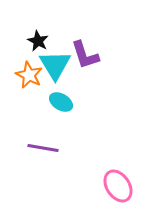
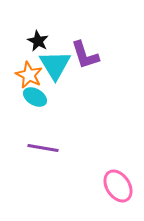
cyan ellipse: moved 26 px left, 5 px up
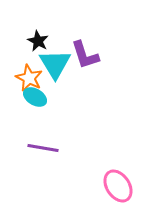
cyan triangle: moved 1 px up
orange star: moved 3 px down
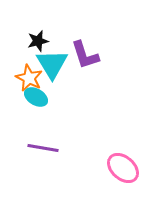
black star: rotated 30 degrees clockwise
cyan triangle: moved 3 px left
cyan ellipse: moved 1 px right
pink ellipse: moved 5 px right, 18 px up; rotated 16 degrees counterclockwise
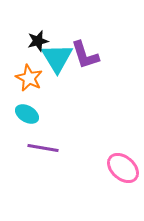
cyan triangle: moved 5 px right, 6 px up
cyan ellipse: moved 9 px left, 17 px down
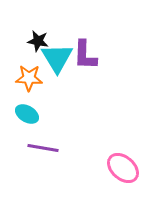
black star: rotated 25 degrees clockwise
purple L-shape: rotated 20 degrees clockwise
orange star: rotated 24 degrees counterclockwise
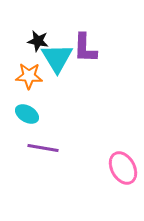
purple L-shape: moved 7 px up
orange star: moved 2 px up
pink ellipse: rotated 20 degrees clockwise
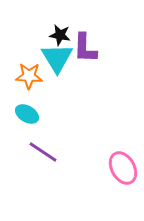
black star: moved 22 px right, 6 px up
purple line: moved 4 px down; rotated 24 degrees clockwise
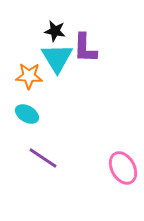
black star: moved 5 px left, 4 px up
purple line: moved 6 px down
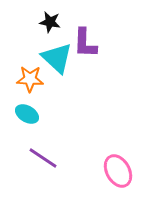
black star: moved 5 px left, 9 px up
purple L-shape: moved 5 px up
cyan triangle: rotated 16 degrees counterclockwise
orange star: moved 1 px right, 3 px down
pink ellipse: moved 5 px left, 3 px down
